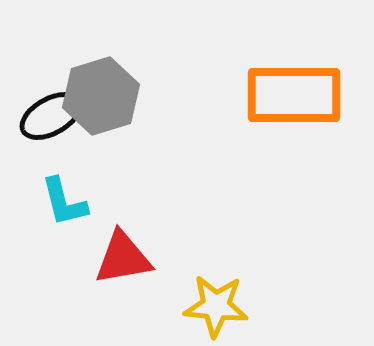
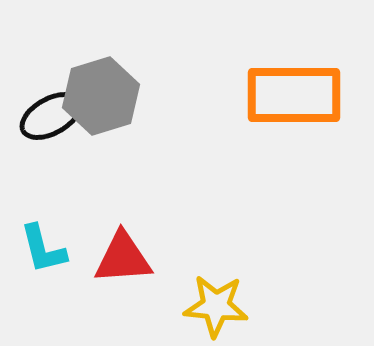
cyan L-shape: moved 21 px left, 47 px down
red triangle: rotated 6 degrees clockwise
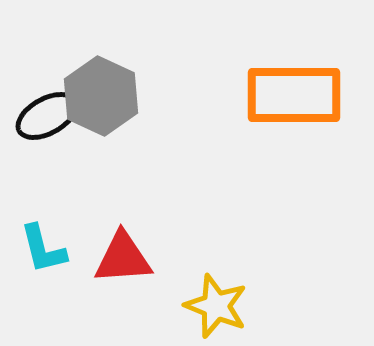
gray hexagon: rotated 18 degrees counterclockwise
black ellipse: moved 4 px left
yellow star: rotated 16 degrees clockwise
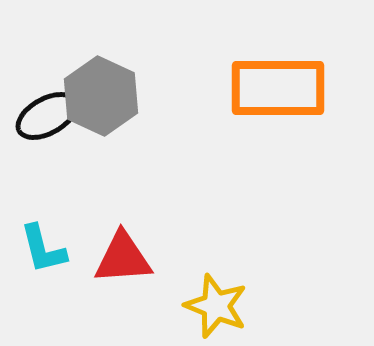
orange rectangle: moved 16 px left, 7 px up
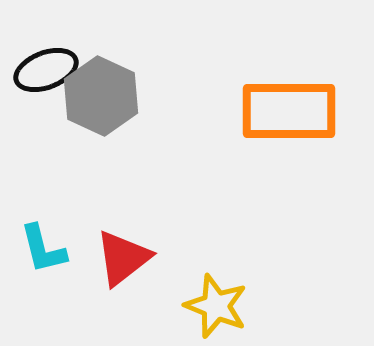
orange rectangle: moved 11 px right, 23 px down
black ellipse: moved 1 px left, 46 px up; rotated 8 degrees clockwise
red triangle: rotated 34 degrees counterclockwise
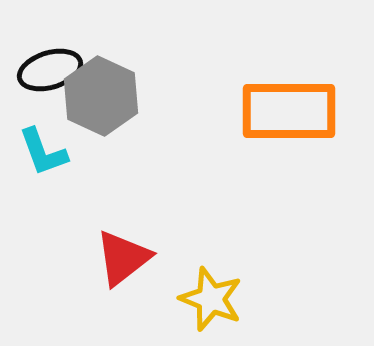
black ellipse: moved 4 px right; rotated 4 degrees clockwise
cyan L-shape: moved 97 px up; rotated 6 degrees counterclockwise
yellow star: moved 5 px left, 7 px up
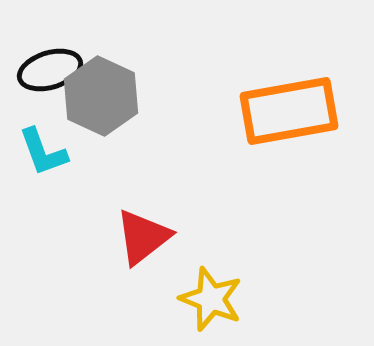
orange rectangle: rotated 10 degrees counterclockwise
red triangle: moved 20 px right, 21 px up
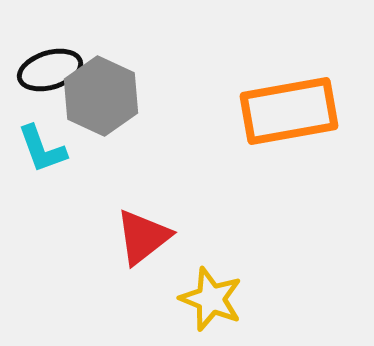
cyan L-shape: moved 1 px left, 3 px up
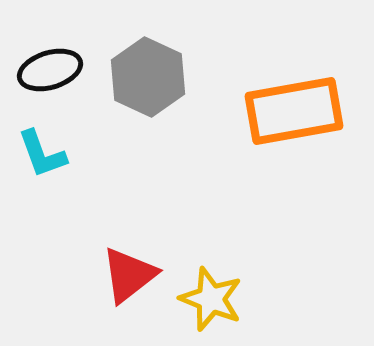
gray hexagon: moved 47 px right, 19 px up
orange rectangle: moved 5 px right
cyan L-shape: moved 5 px down
red triangle: moved 14 px left, 38 px down
